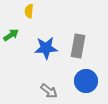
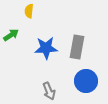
gray rectangle: moved 1 px left, 1 px down
gray arrow: rotated 30 degrees clockwise
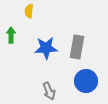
green arrow: rotated 56 degrees counterclockwise
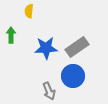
gray rectangle: rotated 45 degrees clockwise
blue circle: moved 13 px left, 5 px up
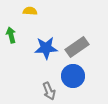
yellow semicircle: moved 1 px right; rotated 88 degrees clockwise
green arrow: rotated 14 degrees counterclockwise
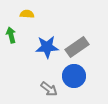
yellow semicircle: moved 3 px left, 3 px down
blue star: moved 1 px right, 1 px up
blue circle: moved 1 px right
gray arrow: moved 2 px up; rotated 30 degrees counterclockwise
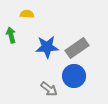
gray rectangle: moved 1 px down
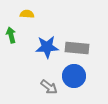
gray rectangle: rotated 40 degrees clockwise
gray arrow: moved 2 px up
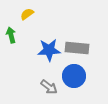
yellow semicircle: rotated 40 degrees counterclockwise
blue star: moved 2 px right, 3 px down
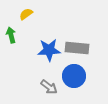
yellow semicircle: moved 1 px left
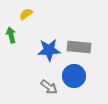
gray rectangle: moved 2 px right, 1 px up
